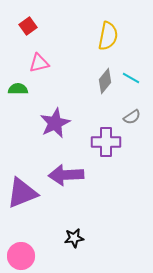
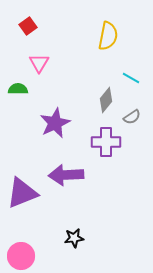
pink triangle: rotated 45 degrees counterclockwise
gray diamond: moved 1 px right, 19 px down
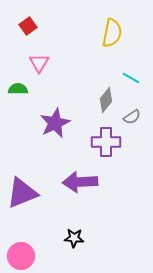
yellow semicircle: moved 4 px right, 3 px up
purple arrow: moved 14 px right, 7 px down
black star: rotated 12 degrees clockwise
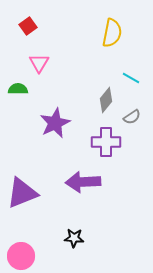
purple arrow: moved 3 px right
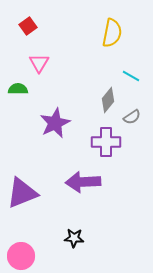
cyan line: moved 2 px up
gray diamond: moved 2 px right
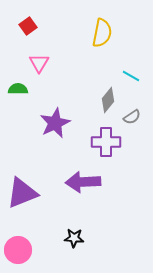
yellow semicircle: moved 10 px left
pink circle: moved 3 px left, 6 px up
